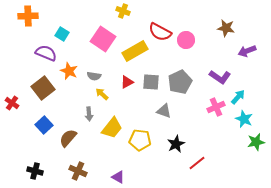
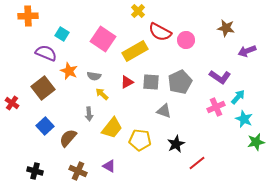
yellow cross: moved 15 px right; rotated 24 degrees clockwise
blue square: moved 1 px right, 1 px down
purple triangle: moved 9 px left, 11 px up
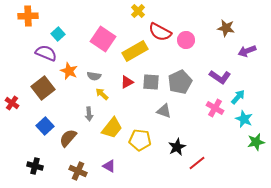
cyan square: moved 4 px left; rotated 16 degrees clockwise
pink cross: moved 1 px left, 1 px down; rotated 36 degrees counterclockwise
black star: moved 1 px right, 3 px down
black cross: moved 5 px up
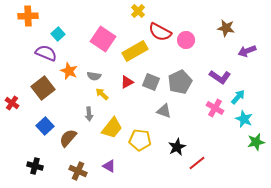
gray square: rotated 18 degrees clockwise
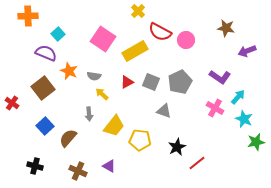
yellow trapezoid: moved 2 px right, 2 px up
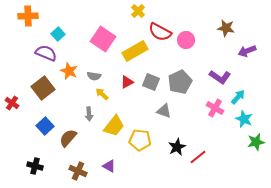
red line: moved 1 px right, 6 px up
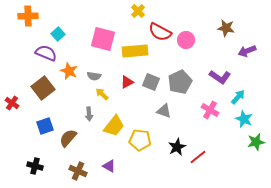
pink square: rotated 20 degrees counterclockwise
yellow rectangle: rotated 25 degrees clockwise
pink cross: moved 5 px left, 2 px down
blue square: rotated 24 degrees clockwise
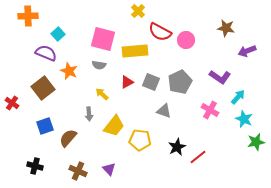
gray semicircle: moved 5 px right, 11 px up
purple triangle: moved 3 px down; rotated 16 degrees clockwise
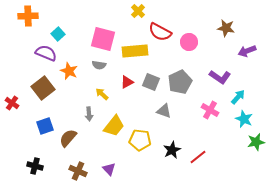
pink circle: moved 3 px right, 2 px down
black star: moved 5 px left, 3 px down
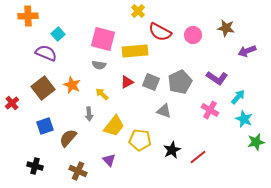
pink circle: moved 4 px right, 7 px up
orange star: moved 3 px right, 14 px down
purple L-shape: moved 3 px left, 1 px down
red cross: rotated 16 degrees clockwise
purple triangle: moved 9 px up
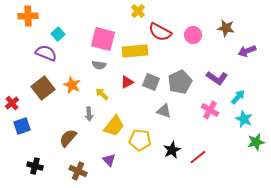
blue square: moved 23 px left
